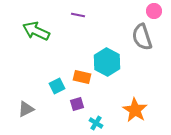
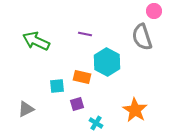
purple line: moved 7 px right, 19 px down
green arrow: moved 10 px down
cyan square: rotated 21 degrees clockwise
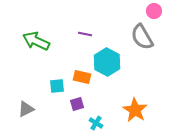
gray semicircle: rotated 12 degrees counterclockwise
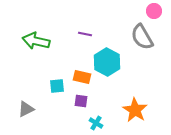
green arrow: rotated 12 degrees counterclockwise
purple square: moved 4 px right, 3 px up; rotated 24 degrees clockwise
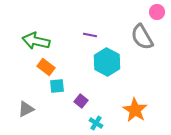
pink circle: moved 3 px right, 1 px down
purple line: moved 5 px right, 1 px down
orange rectangle: moved 36 px left, 10 px up; rotated 24 degrees clockwise
purple square: rotated 32 degrees clockwise
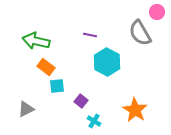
gray semicircle: moved 2 px left, 4 px up
cyan cross: moved 2 px left, 2 px up
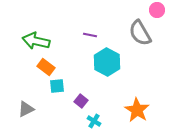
pink circle: moved 2 px up
orange star: moved 2 px right
